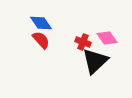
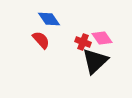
blue diamond: moved 8 px right, 4 px up
pink diamond: moved 5 px left
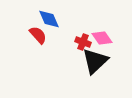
blue diamond: rotated 10 degrees clockwise
red semicircle: moved 3 px left, 5 px up
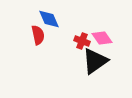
red semicircle: rotated 30 degrees clockwise
red cross: moved 1 px left, 1 px up
black triangle: rotated 8 degrees clockwise
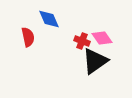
red semicircle: moved 10 px left, 2 px down
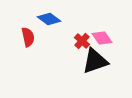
blue diamond: rotated 30 degrees counterclockwise
red cross: rotated 21 degrees clockwise
black triangle: rotated 16 degrees clockwise
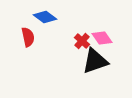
blue diamond: moved 4 px left, 2 px up
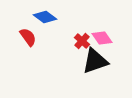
red semicircle: rotated 24 degrees counterclockwise
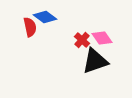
red semicircle: moved 2 px right, 10 px up; rotated 24 degrees clockwise
red cross: moved 1 px up
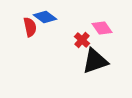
pink diamond: moved 10 px up
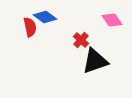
pink diamond: moved 10 px right, 8 px up
red cross: moved 1 px left
